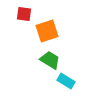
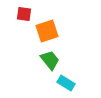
green trapezoid: rotated 20 degrees clockwise
cyan rectangle: moved 2 px down
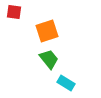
red square: moved 10 px left, 2 px up
green trapezoid: moved 1 px left, 1 px up
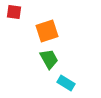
green trapezoid: rotated 10 degrees clockwise
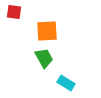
orange square: rotated 15 degrees clockwise
green trapezoid: moved 5 px left, 1 px up
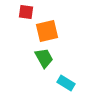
red square: moved 12 px right
orange square: rotated 10 degrees counterclockwise
